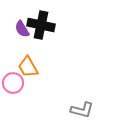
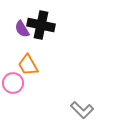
orange trapezoid: moved 2 px up
gray L-shape: rotated 30 degrees clockwise
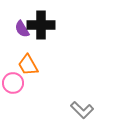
black cross: rotated 12 degrees counterclockwise
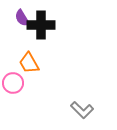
purple semicircle: moved 11 px up
orange trapezoid: moved 1 px right, 2 px up
